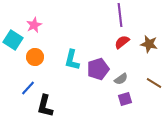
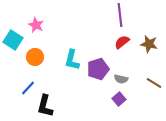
pink star: moved 2 px right; rotated 21 degrees counterclockwise
gray semicircle: rotated 48 degrees clockwise
purple square: moved 6 px left; rotated 24 degrees counterclockwise
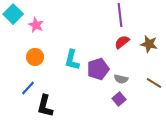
cyan square: moved 26 px up; rotated 12 degrees clockwise
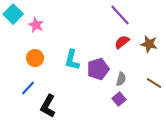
purple line: rotated 35 degrees counterclockwise
orange circle: moved 1 px down
gray semicircle: rotated 88 degrees counterclockwise
black L-shape: moved 3 px right; rotated 15 degrees clockwise
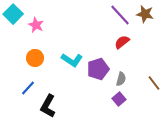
brown star: moved 4 px left, 30 px up
cyan L-shape: rotated 70 degrees counterclockwise
brown line: rotated 21 degrees clockwise
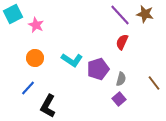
cyan square: rotated 18 degrees clockwise
red semicircle: rotated 28 degrees counterclockwise
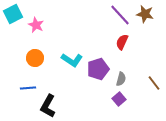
blue line: rotated 42 degrees clockwise
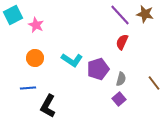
cyan square: moved 1 px down
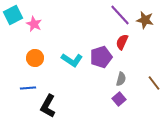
brown star: moved 6 px down
pink star: moved 2 px left, 1 px up
purple pentagon: moved 3 px right, 12 px up
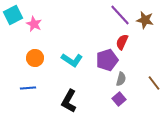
purple pentagon: moved 6 px right, 3 px down
black L-shape: moved 21 px right, 5 px up
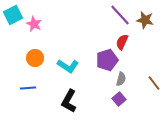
cyan L-shape: moved 4 px left, 6 px down
